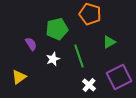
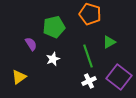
green pentagon: moved 3 px left, 2 px up
green line: moved 9 px right
purple square: rotated 25 degrees counterclockwise
white cross: moved 4 px up; rotated 24 degrees clockwise
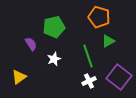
orange pentagon: moved 9 px right, 3 px down
green triangle: moved 1 px left, 1 px up
white star: moved 1 px right
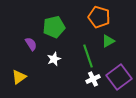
purple square: rotated 15 degrees clockwise
white cross: moved 4 px right, 2 px up
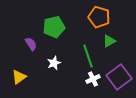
green triangle: moved 1 px right
white star: moved 4 px down
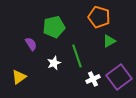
green line: moved 11 px left
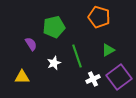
green triangle: moved 1 px left, 9 px down
yellow triangle: moved 3 px right; rotated 35 degrees clockwise
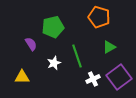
green pentagon: moved 1 px left
green triangle: moved 1 px right, 3 px up
